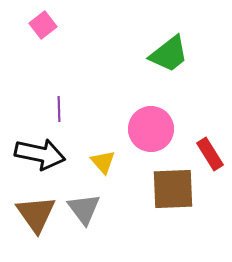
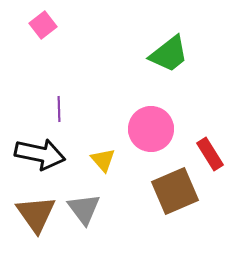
yellow triangle: moved 2 px up
brown square: moved 2 px right, 2 px down; rotated 21 degrees counterclockwise
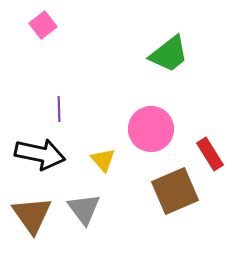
brown triangle: moved 4 px left, 1 px down
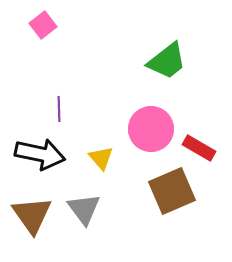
green trapezoid: moved 2 px left, 7 px down
red rectangle: moved 11 px left, 6 px up; rotated 28 degrees counterclockwise
yellow triangle: moved 2 px left, 2 px up
brown square: moved 3 px left
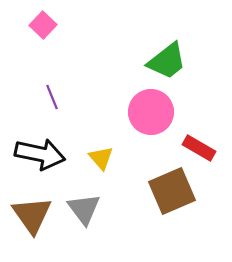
pink square: rotated 8 degrees counterclockwise
purple line: moved 7 px left, 12 px up; rotated 20 degrees counterclockwise
pink circle: moved 17 px up
